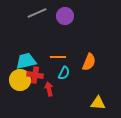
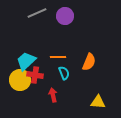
cyan trapezoid: rotated 30 degrees counterclockwise
cyan semicircle: rotated 48 degrees counterclockwise
red arrow: moved 4 px right, 6 px down
yellow triangle: moved 1 px up
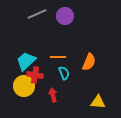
gray line: moved 1 px down
yellow circle: moved 4 px right, 6 px down
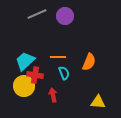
cyan trapezoid: moved 1 px left
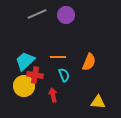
purple circle: moved 1 px right, 1 px up
cyan semicircle: moved 2 px down
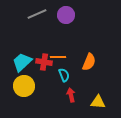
cyan trapezoid: moved 3 px left, 1 px down
red cross: moved 9 px right, 13 px up
red arrow: moved 18 px right
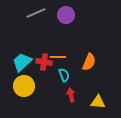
gray line: moved 1 px left, 1 px up
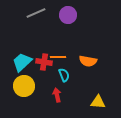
purple circle: moved 2 px right
orange semicircle: moved 1 px left, 1 px up; rotated 78 degrees clockwise
red arrow: moved 14 px left
